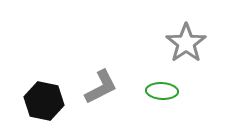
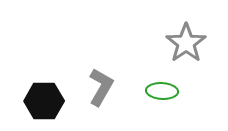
gray L-shape: rotated 33 degrees counterclockwise
black hexagon: rotated 12 degrees counterclockwise
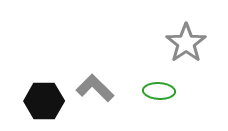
gray L-shape: moved 6 px left, 1 px down; rotated 75 degrees counterclockwise
green ellipse: moved 3 px left
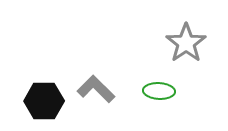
gray L-shape: moved 1 px right, 1 px down
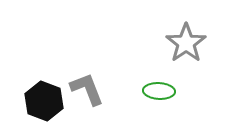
gray L-shape: moved 9 px left; rotated 24 degrees clockwise
black hexagon: rotated 21 degrees clockwise
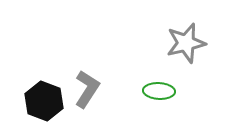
gray star: rotated 21 degrees clockwise
gray L-shape: rotated 54 degrees clockwise
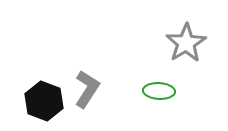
gray star: rotated 18 degrees counterclockwise
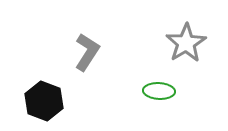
gray L-shape: moved 37 px up
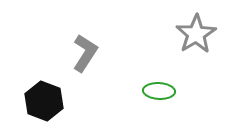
gray star: moved 10 px right, 9 px up
gray L-shape: moved 2 px left, 1 px down
